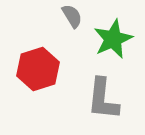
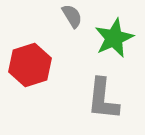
green star: moved 1 px right, 1 px up
red hexagon: moved 8 px left, 4 px up
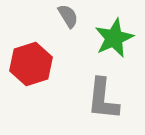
gray semicircle: moved 4 px left
red hexagon: moved 1 px right, 1 px up
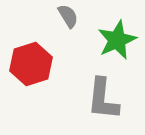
green star: moved 3 px right, 2 px down
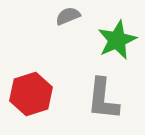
gray semicircle: rotated 80 degrees counterclockwise
red hexagon: moved 30 px down
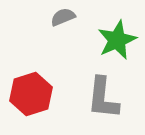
gray semicircle: moved 5 px left, 1 px down
gray L-shape: moved 1 px up
